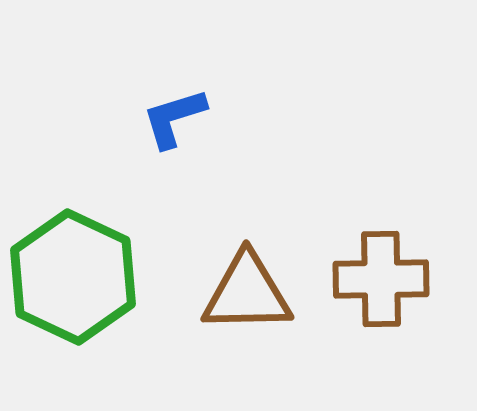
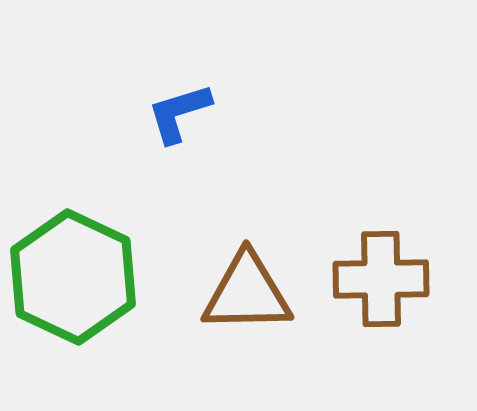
blue L-shape: moved 5 px right, 5 px up
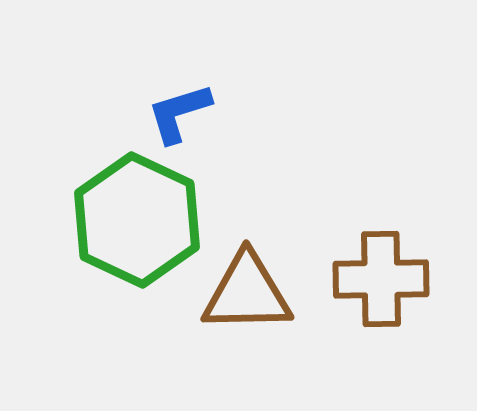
green hexagon: moved 64 px right, 57 px up
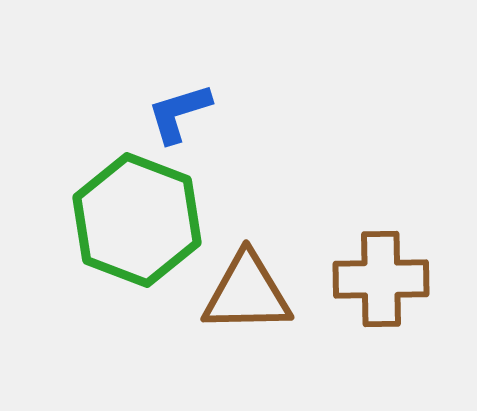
green hexagon: rotated 4 degrees counterclockwise
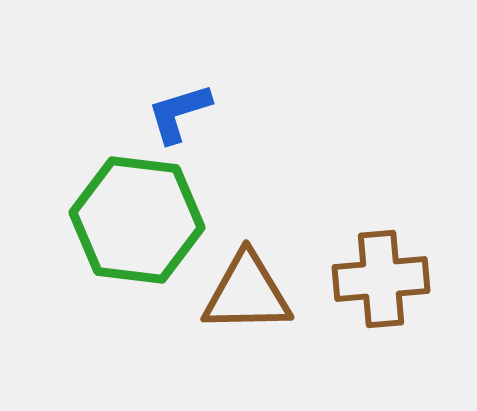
green hexagon: rotated 14 degrees counterclockwise
brown cross: rotated 4 degrees counterclockwise
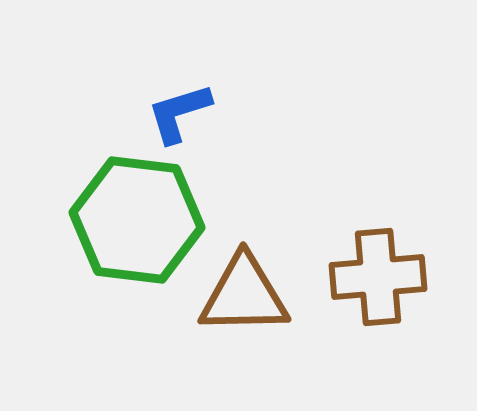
brown cross: moved 3 px left, 2 px up
brown triangle: moved 3 px left, 2 px down
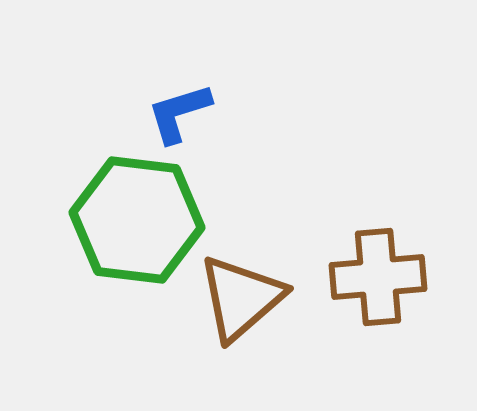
brown triangle: moved 3 px left, 3 px down; rotated 40 degrees counterclockwise
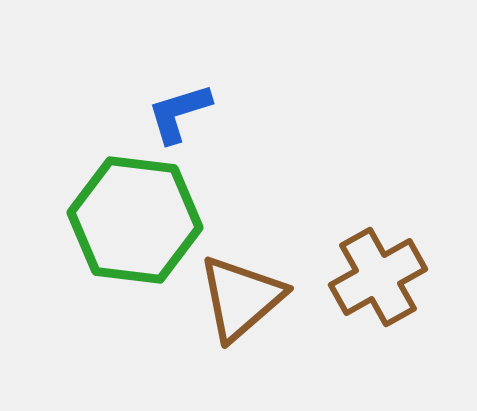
green hexagon: moved 2 px left
brown cross: rotated 24 degrees counterclockwise
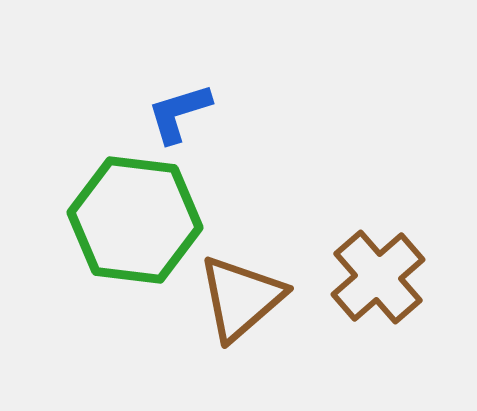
brown cross: rotated 12 degrees counterclockwise
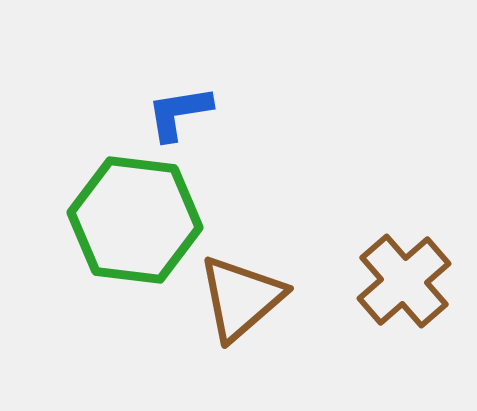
blue L-shape: rotated 8 degrees clockwise
brown cross: moved 26 px right, 4 px down
